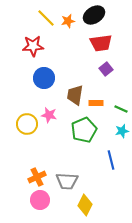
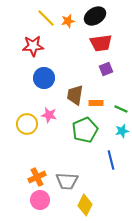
black ellipse: moved 1 px right, 1 px down
purple square: rotated 16 degrees clockwise
green pentagon: moved 1 px right
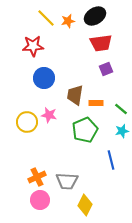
green line: rotated 16 degrees clockwise
yellow circle: moved 2 px up
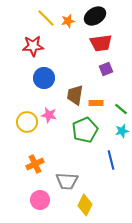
orange cross: moved 2 px left, 13 px up
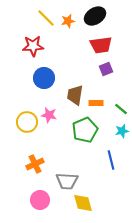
red trapezoid: moved 2 px down
yellow diamond: moved 2 px left, 2 px up; rotated 40 degrees counterclockwise
